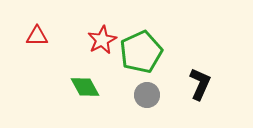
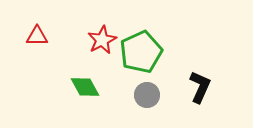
black L-shape: moved 3 px down
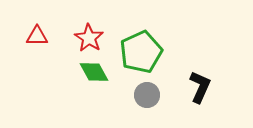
red star: moved 13 px left, 2 px up; rotated 12 degrees counterclockwise
green diamond: moved 9 px right, 15 px up
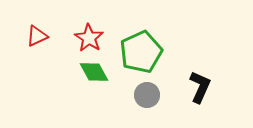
red triangle: rotated 25 degrees counterclockwise
